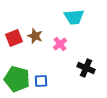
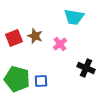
cyan trapezoid: rotated 15 degrees clockwise
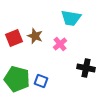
cyan trapezoid: moved 3 px left, 1 px down
black cross: rotated 12 degrees counterclockwise
blue square: rotated 24 degrees clockwise
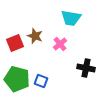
red square: moved 1 px right, 5 px down
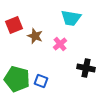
red square: moved 1 px left, 18 px up
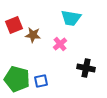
brown star: moved 2 px left, 1 px up; rotated 14 degrees counterclockwise
blue square: rotated 32 degrees counterclockwise
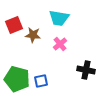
cyan trapezoid: moved 12 px left
black cross: moved 2 px down
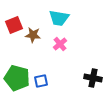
black cross: moved 7 px right, 8 px down
green pentagon: moved 1 px up
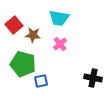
red square: rotated 18 degrees counterclockwise
green pentagon: moved 6 px right, 14 px up
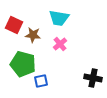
red square: rotated 24 degrees counterclockwise
